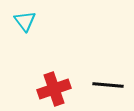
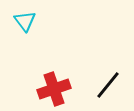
black line: rotated 56 degrees counterclockwise
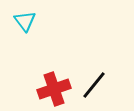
black line: moved 14 px left
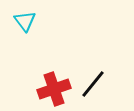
black line: moved 1 px left, 1 px up
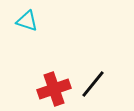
cyan triangle: moved 2 px right; rotated 35 degrees counterclockwise
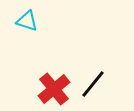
red cross: rotated 20 degrees counterclockwise
